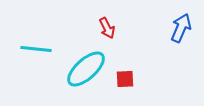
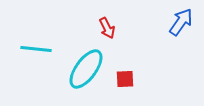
blue arrow: moved 6 px up; rotated 12 degrees clockwise
cyan ellipse: rotated 12 degrees counterclockwise
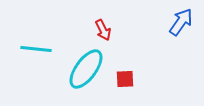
red arrow: moved 4 px left, 2 px down
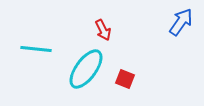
red square: rotated 24 degrees clockwise
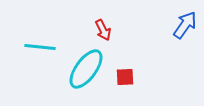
blue arrow: moved 4 px right, 3 px down
cyan line: moved 4 px right, 2 px up
red square: moved 2 px up; rotated 24 degrees counterclockwise
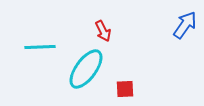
red arrow: moved 1 px down
cyan line: rotated 8 degrees counterclockwise
red square: moved 12 px down
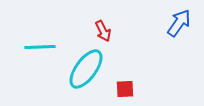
blue arrow: moved 6 px left, 2 px up
